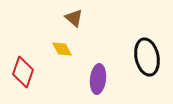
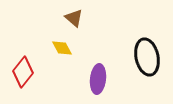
yellow diamond: moved 1 px up
red diamond: rotated 20 degrees clockwise
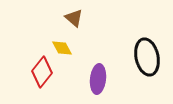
red diamond: moved 19 px right
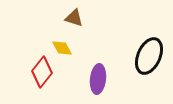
brown triangle: rotated 24 degrees counterclockwise
black ellipse: moved 2 px right, 1 px up; rotated 36 degrees clockwise
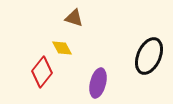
purple ellipse: moved 4 px down; rotated 8 degrees clockwise
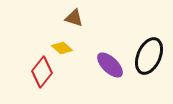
yellow diamond: rotated 20 degrees counterclockwise
purple ellipse: moved 12 px right, 18 px up; rotated 60 degrees counterclockwise
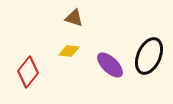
yellow diamond: moved 7 px right, 3 px down; rotated 35 degrees counterclockwise
red diamond: moved 14 px left
